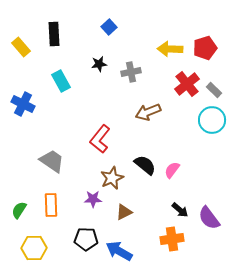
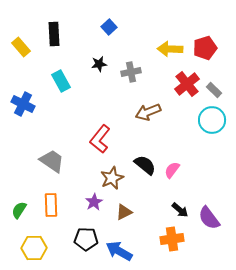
purple star: moved 1 px right, 3 px down; rotated 30 degrees counterclockwise
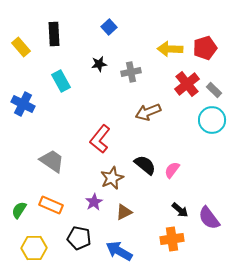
orange rectangle: rotated 65 degrees counterclockwise
black pentagon: moved 7 px left, 1 px up; rotated 10 degrees clockwise
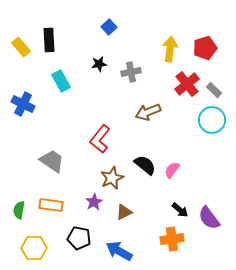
black rectangle: moved 5 px left, 6 px down
yellow arrow: rotated 95 degrees clockwise
orange rectangle: rotated 15 degrees counterclockwise
green semicircle: rotated 24 degrees counterclockwise
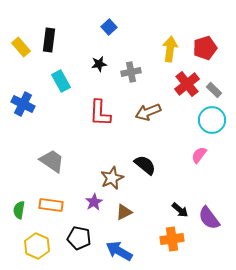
black rectangle: rotated 10 degrees clockwise
red L-shape: moved 26 px up; rotated 36 degrees counterclockwise
pink semicircle: moved 27 px right, 15 px up
yellow hexagon: moved 3 px right, 2 px up; rotated 25 degrees clockwise
